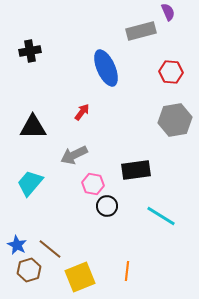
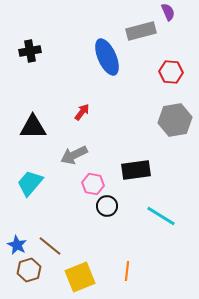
blue ellipse: moved 1 px right, 11 px up
brown line: moved 3 px up
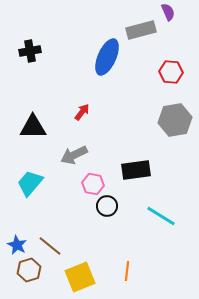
gray rectangle: moved 1 px up
blue ellipse: rotated 48 degrees clockwise
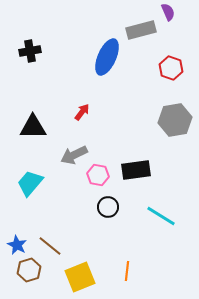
red hexagon: moved 4 px up; rotated 15 degrees clockwise
pink hexagon: moved 5 px right, 9 px up
black circle: moved 1 px right, 1 px down
